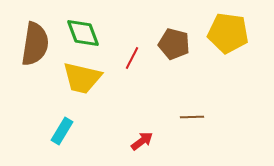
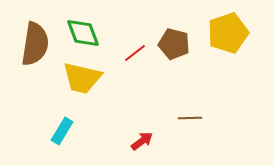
yellow pentagon: rotated 27 degrees counterclockwise
red line: moved 3 px right, 5 px up; rotated 25 degrees clockwise
brown line: moved 2 px left, 1 px down
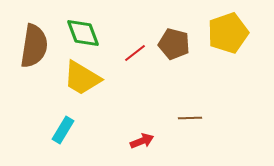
brown semicircle: moved 1 px left, 2 px down
yellow trapezoid: rotated 18 degrees clockwise
cyan rectangle: moved 1 px right, 1 px up
red arrow: rotated 15 degrees clockwise
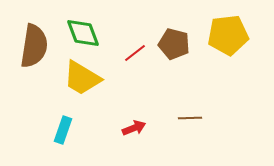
yellow pentagon: moved 2 px down; rotated 12 degrees clockwise
cyan rectangle: rotated 12 degrees counterclockwise
red arrow: moved 8 px left, 13 px up
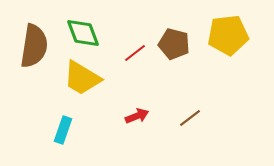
brown line: rotated 35 degrees counterclockwise
red arrow: moved 3 px right, 12 px up
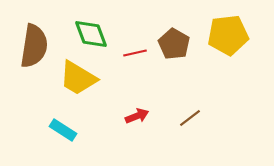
green diamond: moved 8 px right, 1 px down
brown pentagon: rotated 16 degrees clockwise
red line: rotated 25 degrees clockwise
yellow trapezoid: moved 4 px left
cyan rectangle: rotated 76 degrees counterclockwise
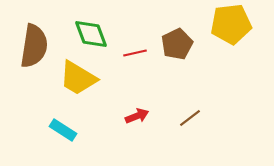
yellow pentagon: moved 3 px right, 11 px up
brown pentagon: moved 3 px right; rotated 16 degrees clockwise
